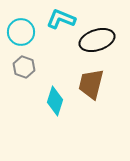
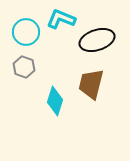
cyan circle: moved 5 px right
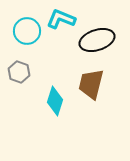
cyan circle: moved 1 px right, 1 px up
gray hexagon: moved 5 px left, 5 px down
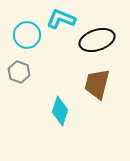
cyan circle: moved 4 px down
brown trapezoid: moved 6 px right
cyan diamond: moved 5 px right, 10 px down
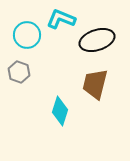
brown trapezoid: moved 2 px left
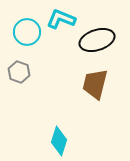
cyan circle: moved 3 px up
cyan diamond: moved 1 px left, 30 px down
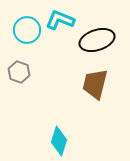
cyan L-shape: moved 1 px left, 1 px down
cyan circle: moved 2 px up
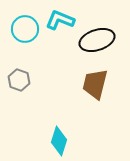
cyan circle: moved 2 px left, 1 px up
gray hexagon: moved 8 px down
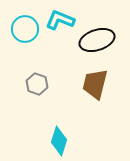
gray hexagon: moved 18 px right, 4 px down
